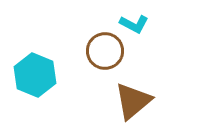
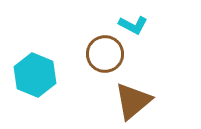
cyan L-shape: moved 1 px left, 1 px down
brown circle: moved 3 px down
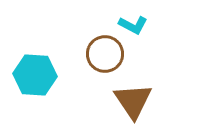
cyan hexagon: rotated 18 degrees counterclockwise
brown triangle: rotated 24 degrees counterclockwise
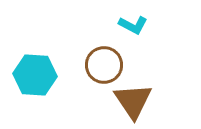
brown circle: moved 1 px left, 11 px down
